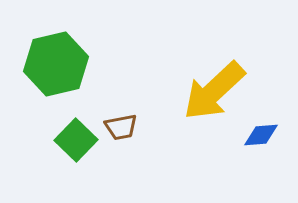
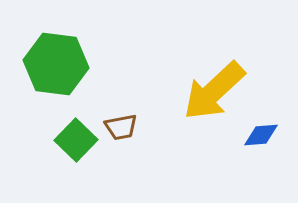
green hexagon: rotated 20 degrees clockwise
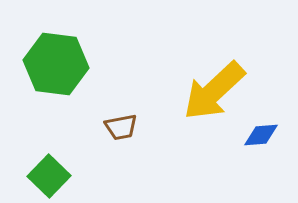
green square: moved 27 px left, 36 px down
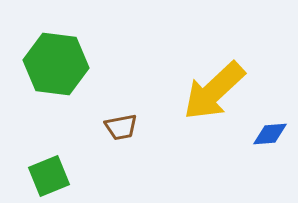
blue diamond: moved 9 px right, 1 px up
green square: rotated 24 degrees clockwise
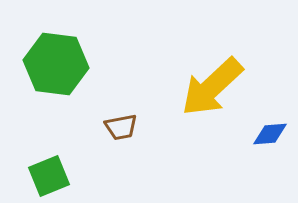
yellow arrow: moved 2 px left, 4 px up
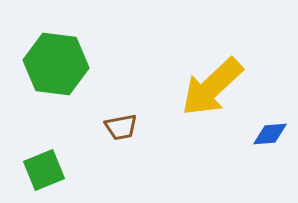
green square: moved 5 px left, 6 px up
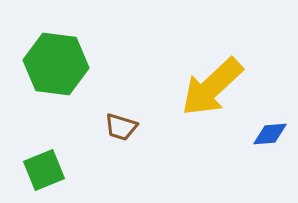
brown trapezoid: rotated 28 degrees clockwise
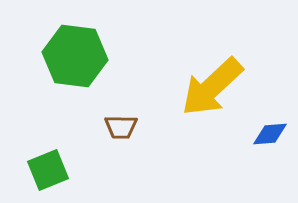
green hexagon: moved 19 px right, 8 px up
brown trapezoid: rotated 16 degrees counterclockwise
green square: moved 4 px right
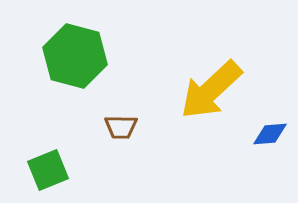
green hexagon: rotated 8 degrees clockwise
yellow arrow: moved 1 px left, 3 px down
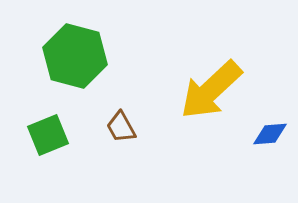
brown trapezoid: rotated 60 degrees clockwise
green square: moved 35 px up
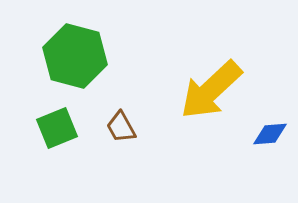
green square: moved 9 px right, 7 px up
